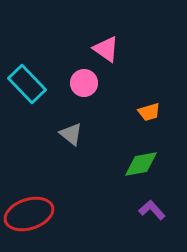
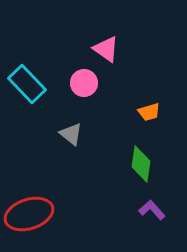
green diamond: rotated 72 degrees counterclockwise
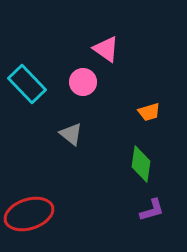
pink circle: moved 1 px left, 1 px up
purple L-shape: rotated 116 degrees clockwise
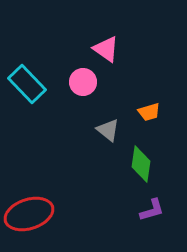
gray triangle: moved 37 px right, 4 px up
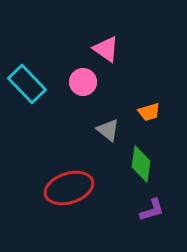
red ellipse: moved 40 px right, 26 px up
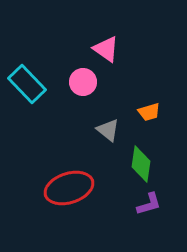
purple L-shape: moved 3 px left, 6 px up
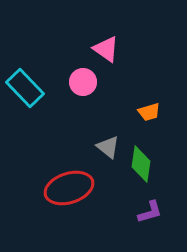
cyan rectangle: moved 2 px left, 4 px down
gray triangle: moved 17 px down
purple L-shape: moved 1 px right, 8 px down
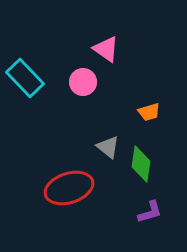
cyan rectangle: moved 10 px up
